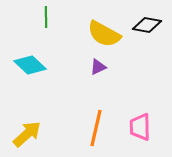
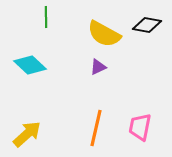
pink trapezoid: rotated 12 degrees clockwise
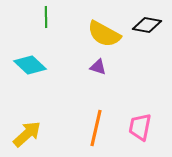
purple triangle: rotated 42 degrees clockwise
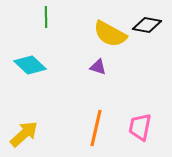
yellow semicircle: moved 6 px right
yellow arrow: moved 3 px left
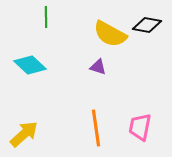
orange line: rotated 21 degrees counterclockwise
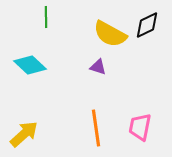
black diamond: rotated 36 degrees counterclockwise
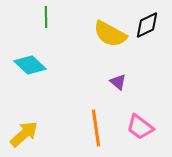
purple triangle: moved 20 px right, 15 px down; rotated 24 degrees clockwise
pink trapezoid: rotated 64 degrees counterclockwise
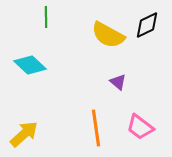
yellow semicircle: moved 2 px left, 1 px down
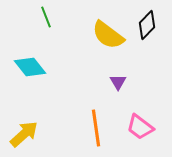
green line: rotated 20 degrees counterclockwise
black diamond: rotated 20 degrees counterclockwise
yellow semicircle: rotated 8 degrees clockwise
cyan diamond: moved 2 px down; rotated 8 degrees clockwise
purple triangle: rotated 18 degrees clockwise
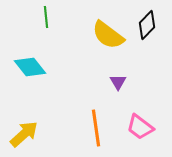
green line: rotated 15 degrees clockwise
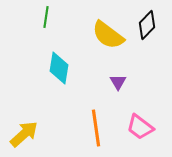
green line: rotated 15 degrees clockwise
cyan diamond: moved 29 px right, 1 px down; rotated 48 degrees clockwise
